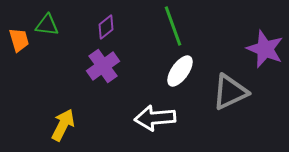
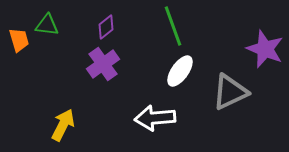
purple cross: moved 2 px up
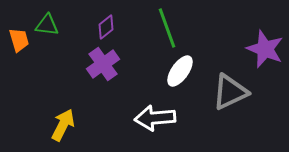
green line: moved 6 px left, 2 px down
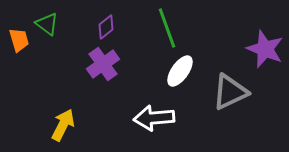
green triangle: moved 1 px up; rotated 30 degrees clockwise
white arrow: moved 1 px left
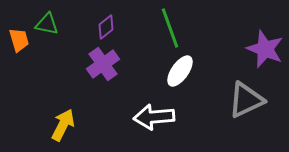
green triangle: rotated 25 degrees counterclockwise
green line: moved 3 px right
gray triangle: moved 16 px right, 8 px down
white arrow: moved 1 px up
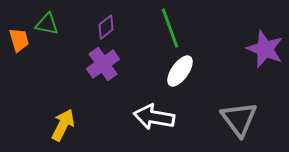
gray triangle: moved 7 px left, 19 px down; rotated 42 degrees counterclockwise
white arrow: rotated 15 degrees clockwise
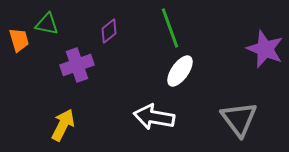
purple diamond: moved 3 px right, 4 px down
purple cross: moved 26 px left, 1 px down; rotated 16 degrees clockwise
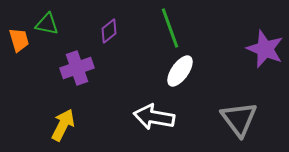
purple cross: moved 3 px down
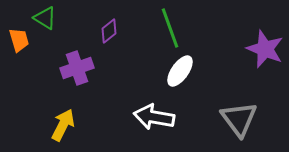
green triangle: moved 2 px left, 6 px up; rotated 20 degrees clockwise
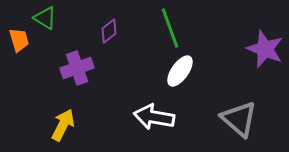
gray triangle: rotated 12 degrees counterclockwise
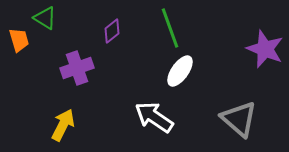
purple diamond: moved 3 px right
white arrow: rotated 24 degrees clockwise
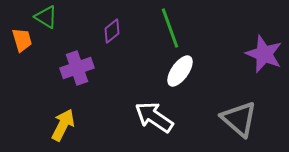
green triangle: moved 1 px right, 1 px up
orange trapezoid: moved 3 px right
purple star: moved 1 px left, 5 px down
